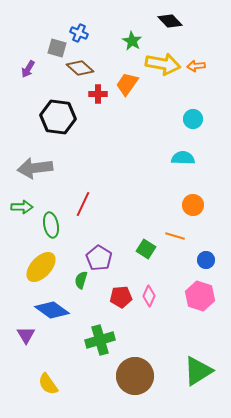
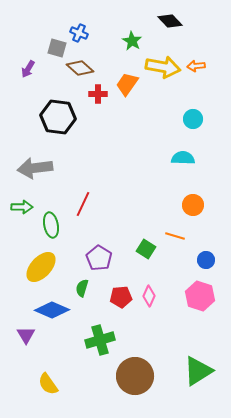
yellow arrow: moved 3 px down
green semicircle: moved 1 px right, 8 px down
blue diamond: rotated 12 degrees counterclockwise
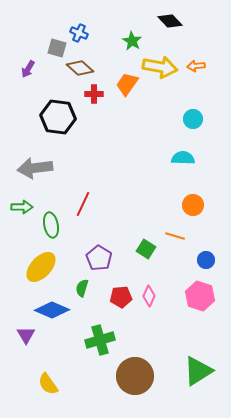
yellow arrow: moved 3 px left
red cross: moved 4 px left
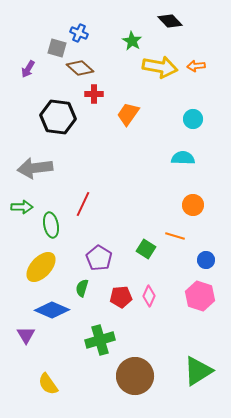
orange trapezoid: moved 1 px right, 30 px down
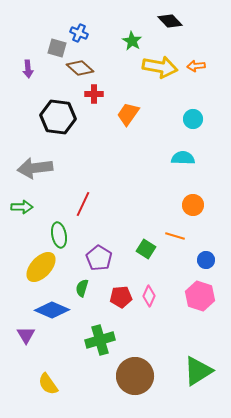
purple arrow: rotated 36 degrees counterclockwise
green ellipse: moved 8 px right, 10 px down
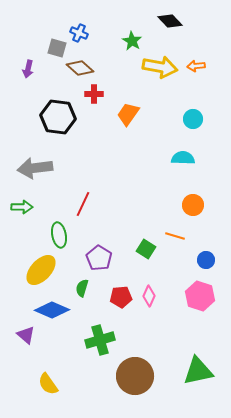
purple arrow: rotated 18 degrees clockwise
yellow ellipse: moved 3 px down
purple triangle: rotated 18 degrees counterclockwise
green triangle: rotated 20 degrees clockwise
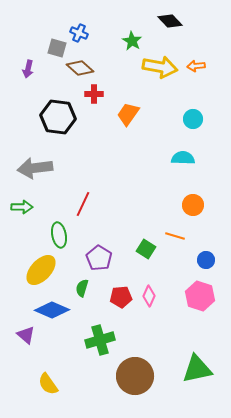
green triangle: moved 1 px left, 2 px up
